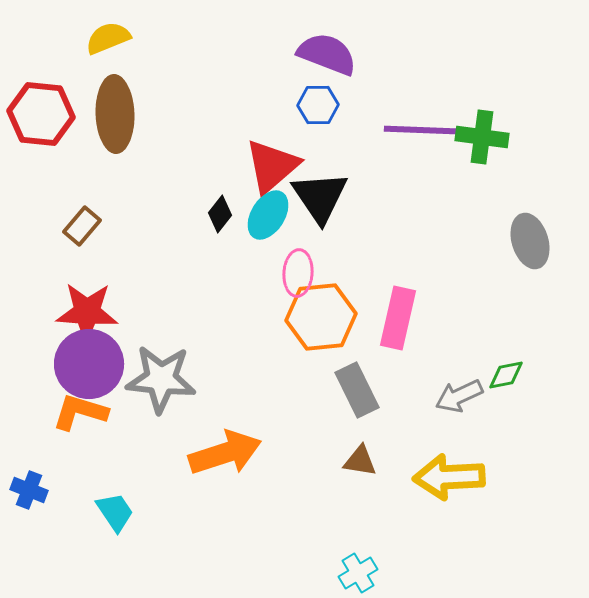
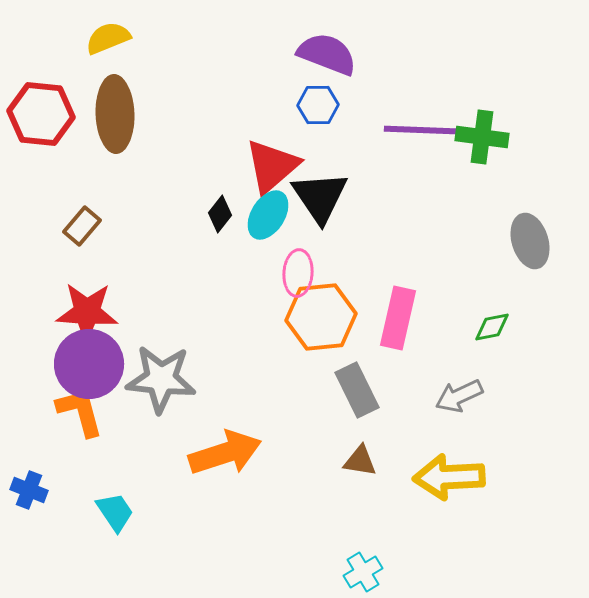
green diamond: moved 14 px left, 48 px up
orange L-shape: rotated 58 degrees clockwise
cyan cross: moved 5 px right, 1 px up
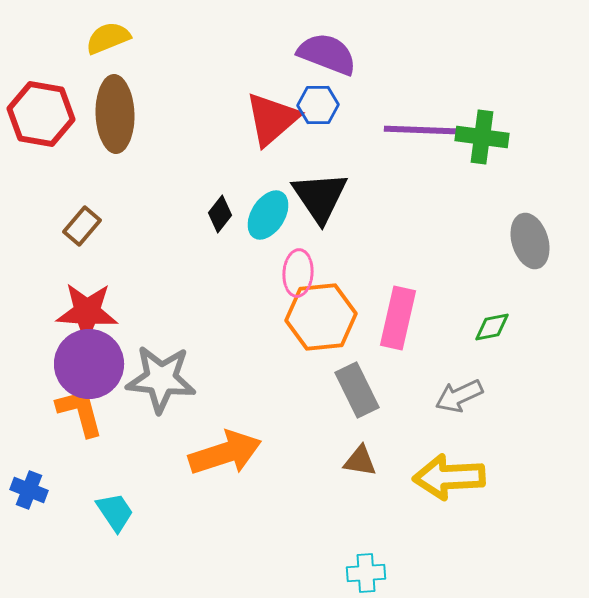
red hexagon: rotated 4 degrees clockwise
red triangle: moved 47 px up
cyan cross: moved 3 px right, 1 px down; rotated 27 degrees clockwise
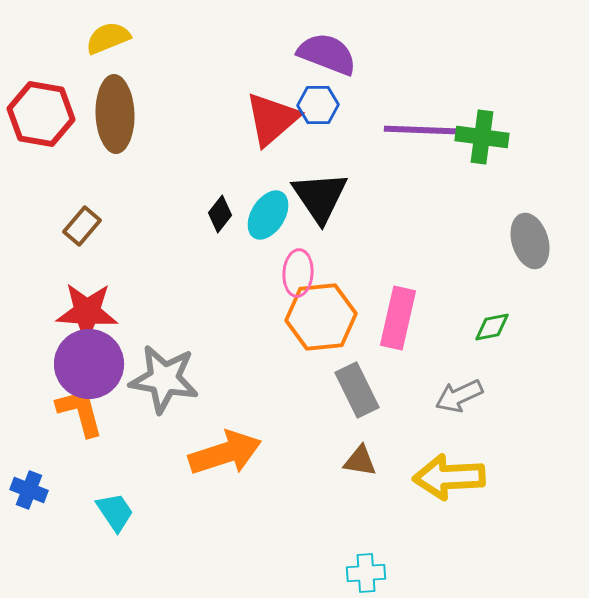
gray star: moved 3 px right; rotated 4 degrees clockwise
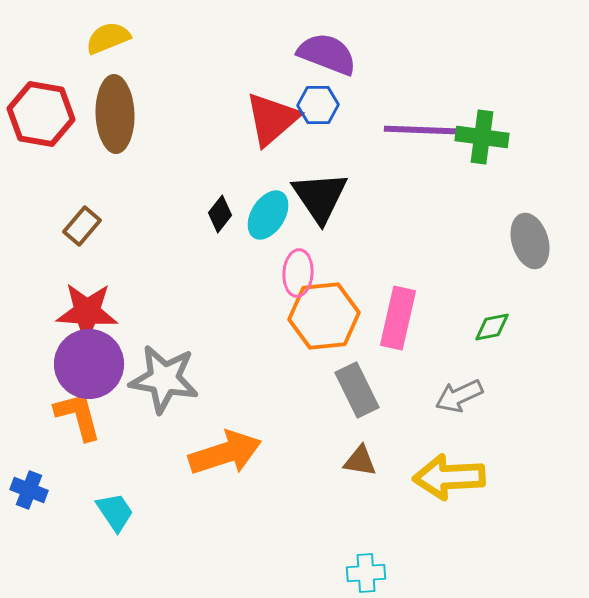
orange hexagon: moved 3 px right, 1 px up
orange L-shape: moved 2 px left, 4 px down
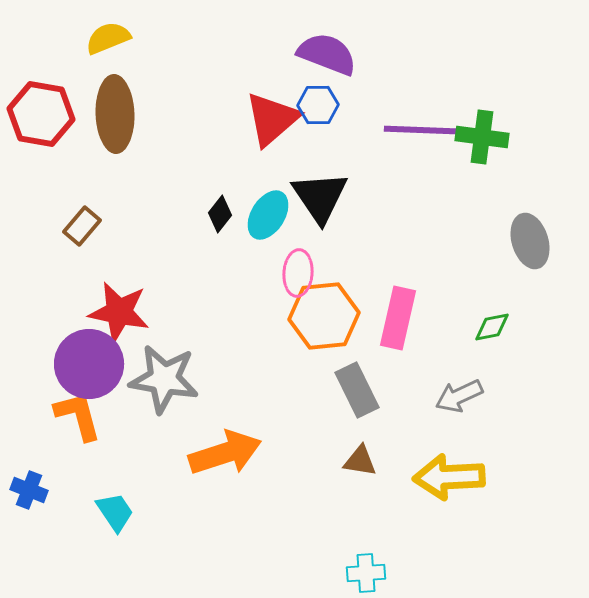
red star: moved 32 px right; rotated 8 degrees clockwise
